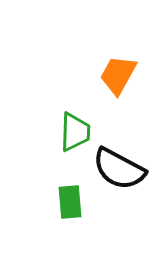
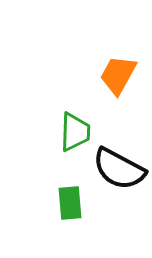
green rectangle: moved 1 px down
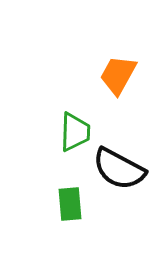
green rectangle: moved 1 px down
